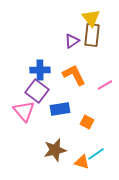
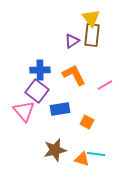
cyan line: rotated 42 degrees clockwise
orange triangle: moved 3 px up
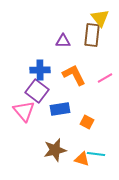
yellow triangle: moved 9 px right
purple triangle: moved 9 px left; rotated 35 degrees clockwise
pink line: moved 7 px up
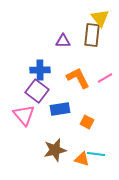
orange L-shape: moved 4 px right, 3 px down
pink triangle: moved 4 px down
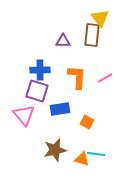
orange L-shape: moved 1 px left, 1 px up; rotated 30 degrees clockwise
purple square: rotated 20 degrees counterclockwise
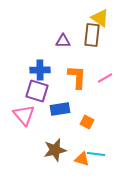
yellow triangle: rotated 18 degrees counterclockwise
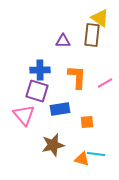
pink line: moved 5 px down
orange square: rotated 32 degrees counterclockwise
brown star: moved 2 px left, 5 px up
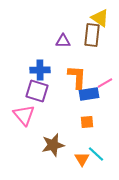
blue rectangle: moved 29 px right, 15 px up
cyan line: rotated 36 degrees clockwise
orange triangle: rotated 42 degrees clockwise
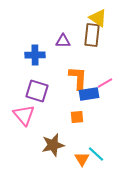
yellow triangle: moved 2 px left
blue cross: moved 5 px left, 15 px up
orange L-shape: moved 1 px right, 1 px down
orange square: moved 10 px left, 5 px up
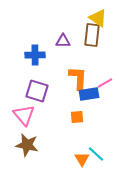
brown star: moved 26 px left; rotated 25 degrees clockwise
